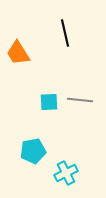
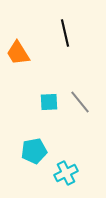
gray line: moved 2 px down; rotated 45 degrees clockwise
cyan pentagon: moved 1 px right
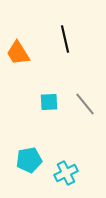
black line: moved 6 px down
gray line: moved 5 px right, 2 px down
cyan pentagon: moved 5 px left, 9 px down
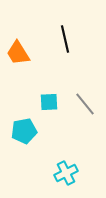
cyan pentagon: moved 5 px left, 29 px up
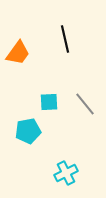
orange trapezoid: rotated 112 degrees counterclockwise
cyan pentagon: moved 4 px right
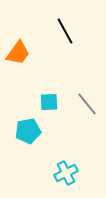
black line: moved 8 px up; rotated 16 degrees counterclockwise
gray line: moved 2 px right
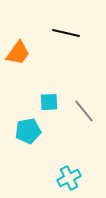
black line: moved 1 px right, 2 px down; rotated 48 degrees counterclockwise
gray line: moved 3 px left, 7 px down
cyan cross: moved 3 px right, 5 px down
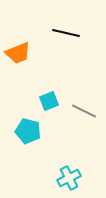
orange trapezoid: rotated 32 degrees clockwise
cyan square: moved 1 px up; rotated 18 degrees counterclockwise
gray line: rotated 25 degrees counterclockwise
cyan pentagon: rotated 25 degrees clockwise
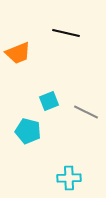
gray line: moved 2 px right, 1 px down
cyan cross: rotated 25 degrees clockwise
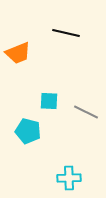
cyan square: rotated 24 degrees clockwise
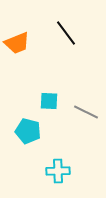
black line: rotated 40 degrees clockwise
orange trapezoid: moved 1 px left, 10 px up
cyan cross: moved 11 px left, 7 px up
